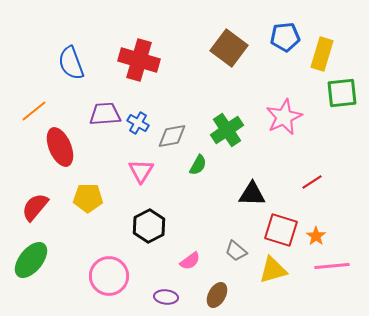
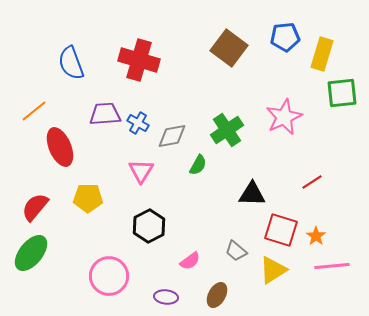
green ellipse: moved 7 px up
yellow triangle: rotated 16 degrees counterclockwise
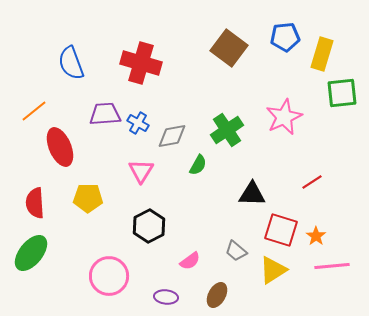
red cross: moved 2 px right, 3 px down
red semicircle: moved 4 px up; rotated 44 degrees counterclockwise
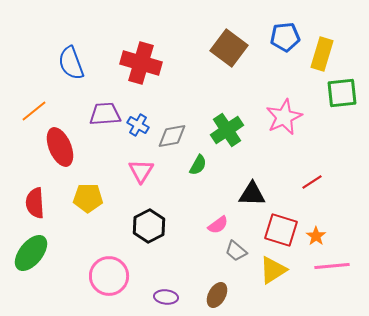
blue cross: moved 2 px down
pink semicircle: moved 28 px right, 36 px up
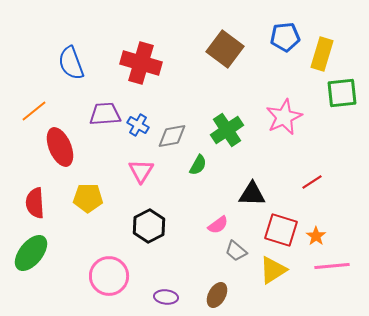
brown square: moved 4 px left, 1 px down
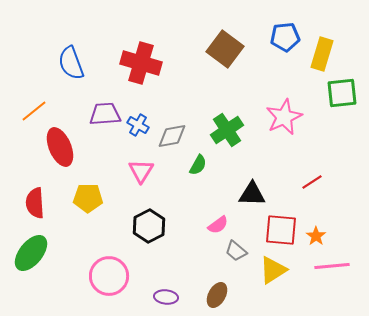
red square: rotated 12 degrees counterclockwise
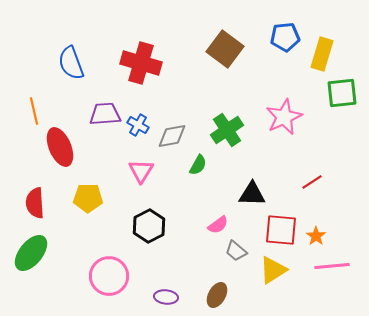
orange line: rotated 64 degrees counterclockwise
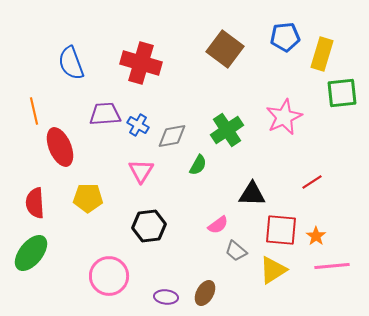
black hexagon: rotated 20 degrees clockwise
brown ellipse: moved 12 px left, 2 px up
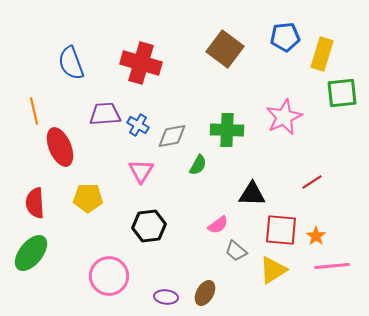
green cross: rotated 36 degrees clockwise
